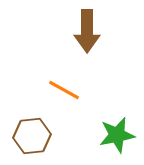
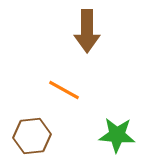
green star: rotated 15 degrees clockwise
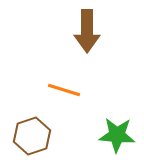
orange line: rotated 12 degrees counterclockwise
brown hexagon: rotated 12 degrees counterclockwise
